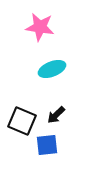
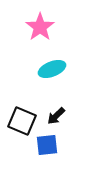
pink star: rotated 28 degrees clockwise
black arrow: moved 1 px down
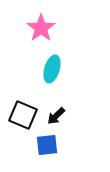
pink star: moved 1 px right, 1 px down
cyan ellipse: rotated 52 degrees counterclockwise
black square: moved 1 px right, 6 px up
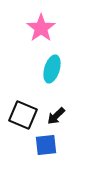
blue square: moved 1 px left
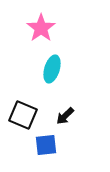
black arrow: moved 9 px right
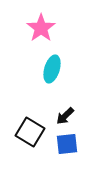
black square: moved 7 px right, 17 px down; rotated 8 degrees clockwise
blue square: moved 21 px right, 1 px up
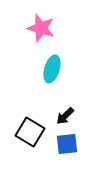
pink star: rotated 20 degrees counterclockwise
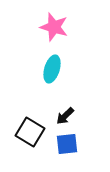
pink star: moved 13 px right, 1 px up
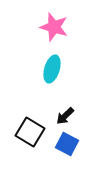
blue square: rotated 35 degrees clockwise
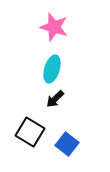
black arrow: moved 10 px left, 17 px up
blue square: rotated 10 degrees clockwise
